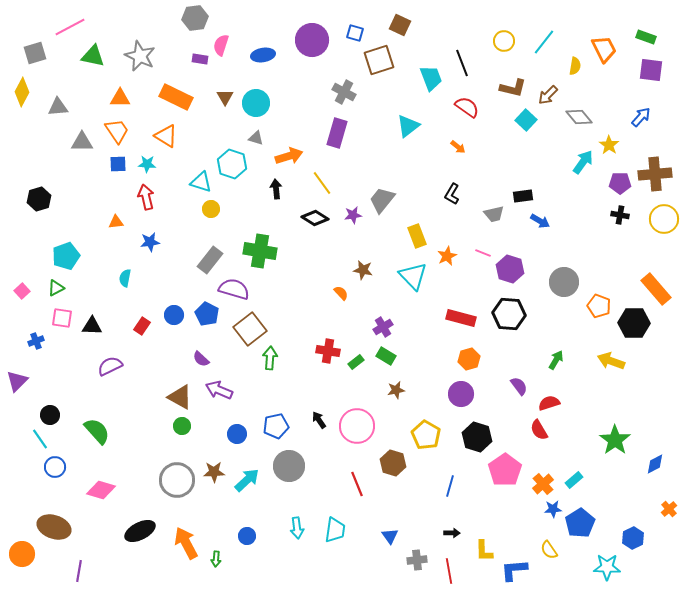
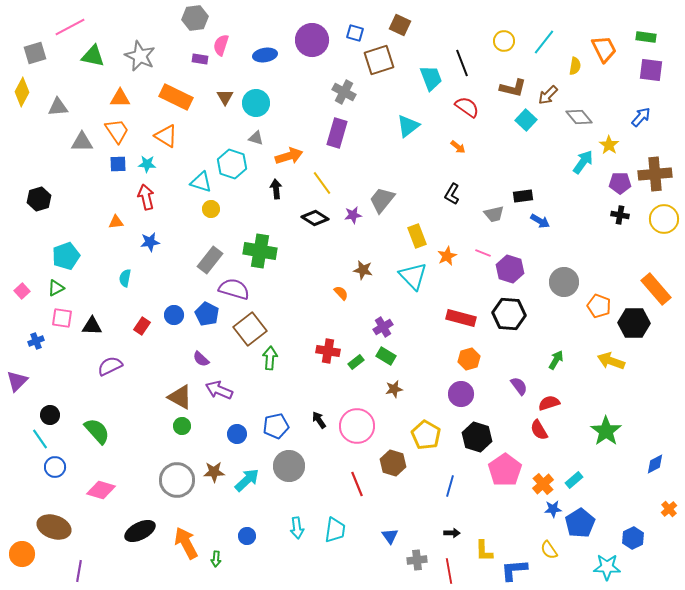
green rectangle at (646, 37): rotated 12 degrees counterclockwise
blue ellipse at (263, 55): moved 2 px right
brown star at (396, 390): moved 2 px left, 1 px up
green star at (615, 440): moved 9 px left, 9 px up
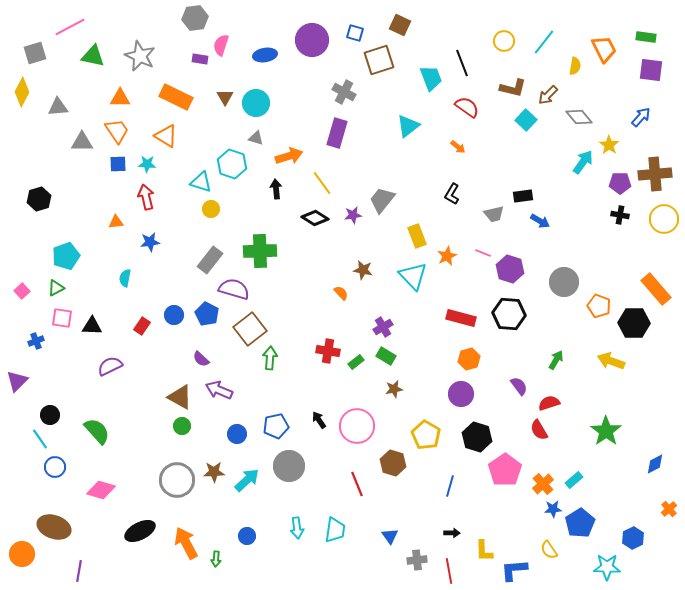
green cross at (260, 251): rotated 12 degrees counterclockwise
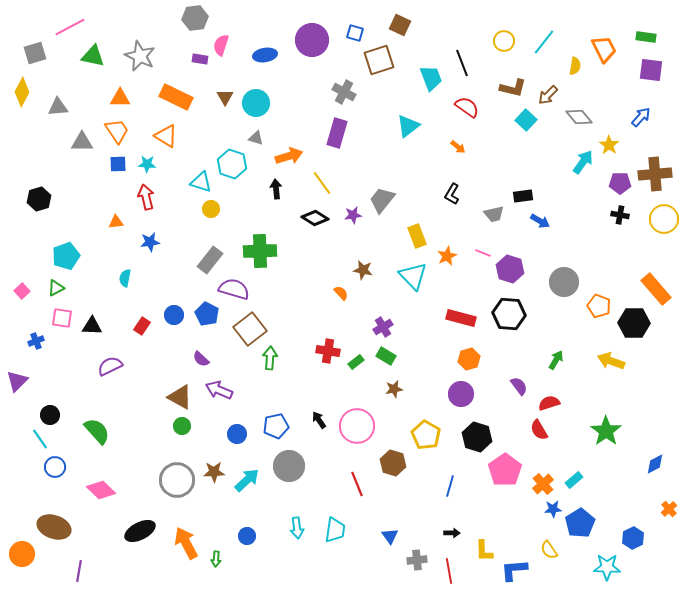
pink diamond at (101, 490): rotated 28 degrees clockwise
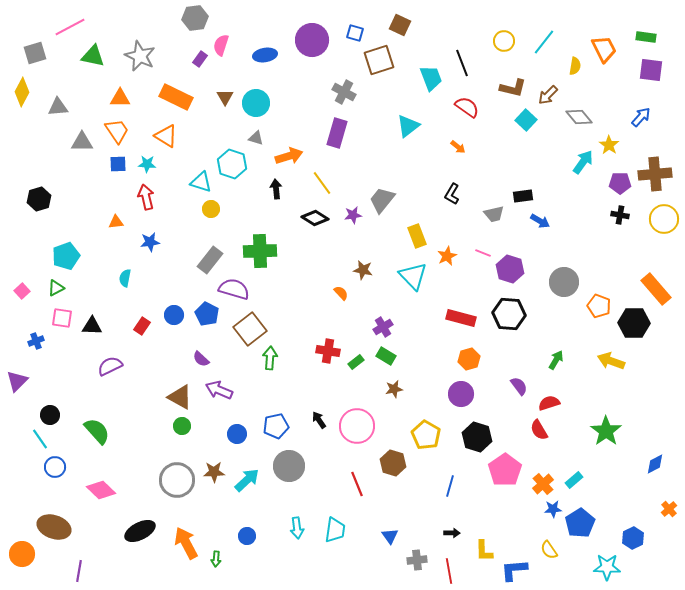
purple rectangle at (200, 59): rotated 63 degrees counterclockwise
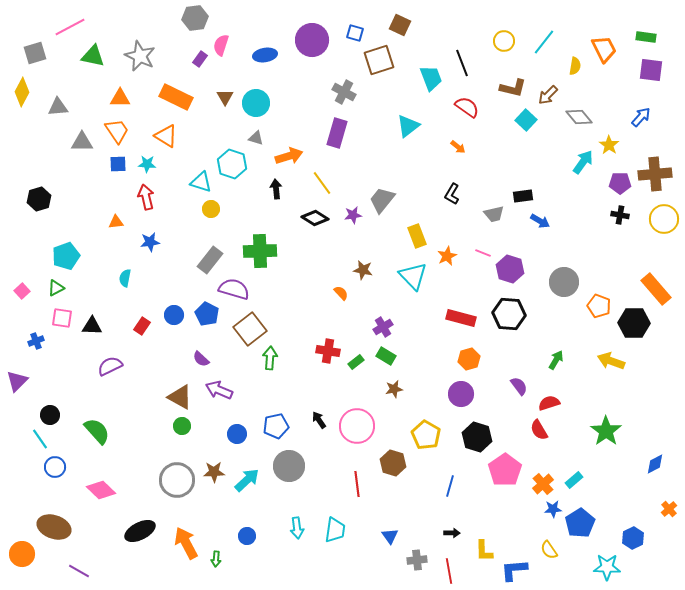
red line at (357, 484): rotated 15 degrees clockwise
purple line at (79, 571): rotated 70 degrees counterclockwise
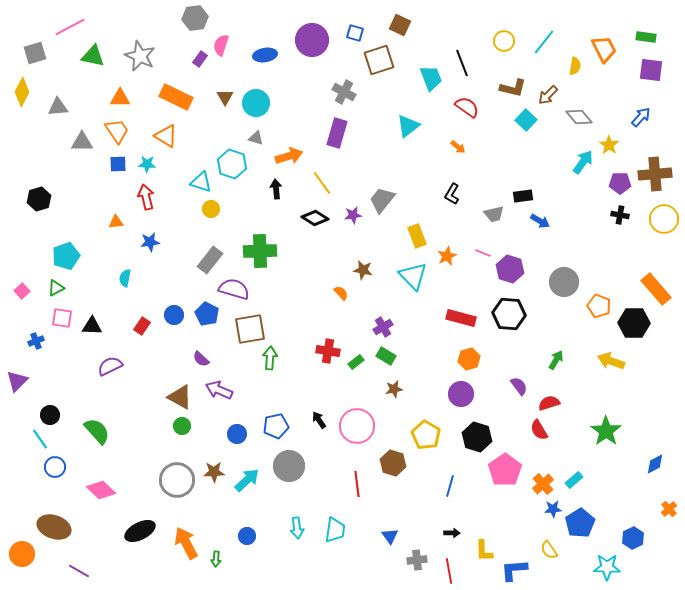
brown square at (250, 329): rotated 28 degrees clockwise
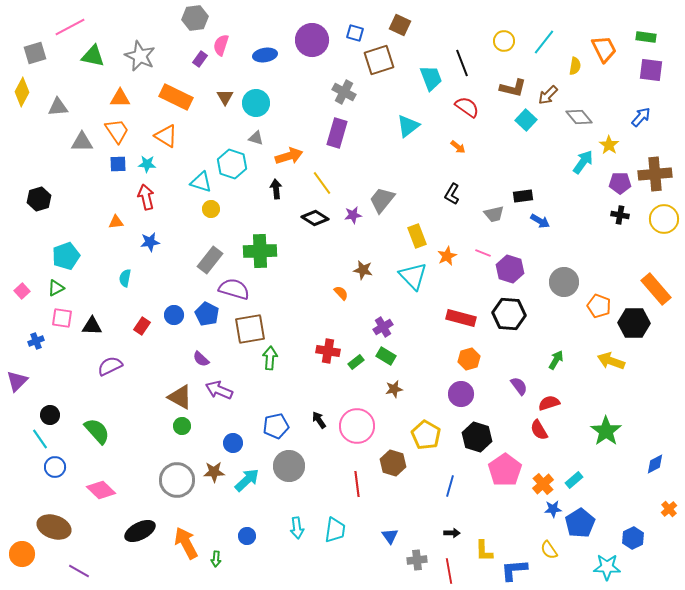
blue circle at (237, 434): moved 4 px left, 9 px down
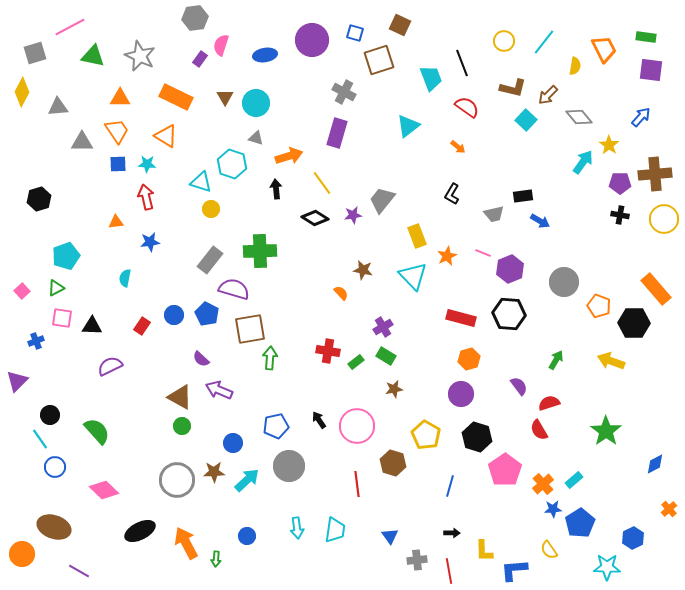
purple hexagon at (510, 269): rotated 20 degrees clockwise
pink diamond at (101, 490): moved 3 px right
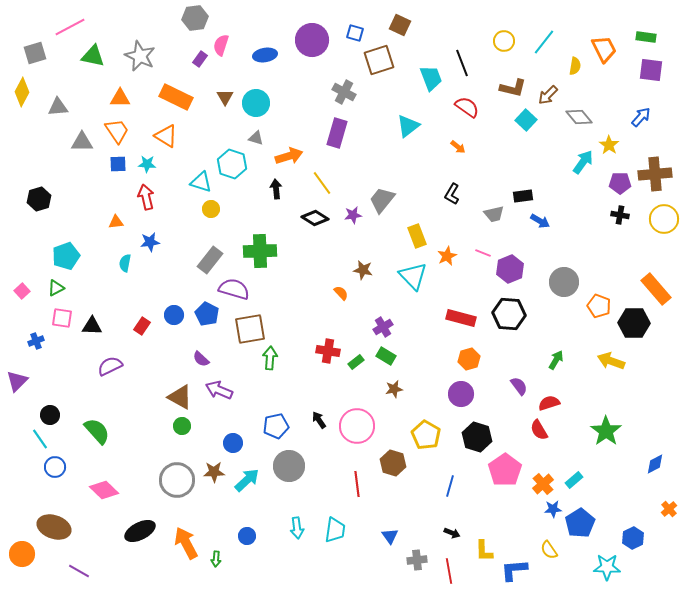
cyan semicircle at (125, 278): moved 15 px up
black arrow at (452, 533): rotated 21 degrees clockwise
